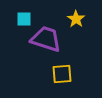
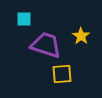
yellow star: moved 5 px right, 17 px down
purple trapezoid: moved 6 px down
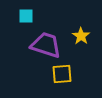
cyan square: moved 2 px right, 3 px up
